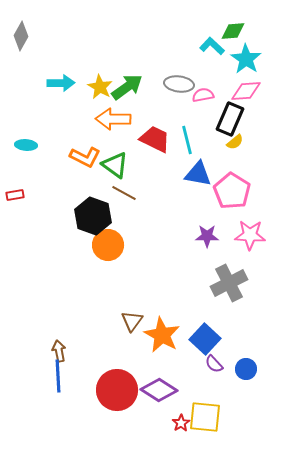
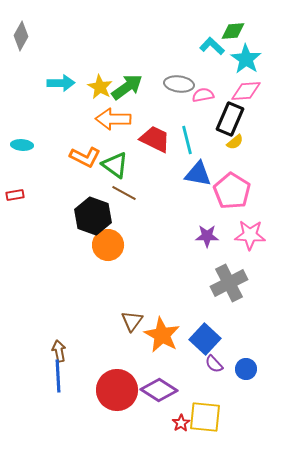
cyan ellipse: moved 4 px left
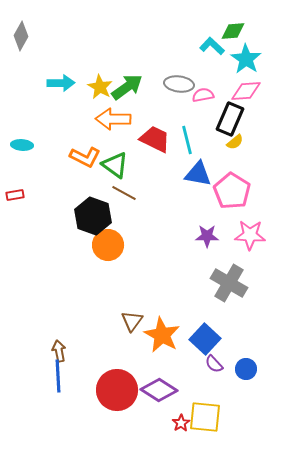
gray cross: rotated 33 degrees counterclockwise
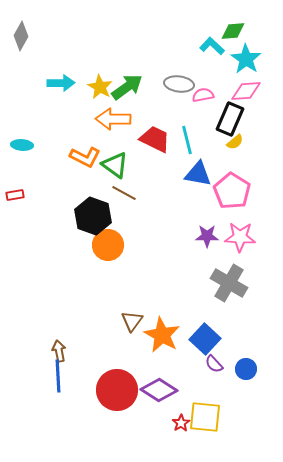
pink star: moved 10 px left, 2 px down
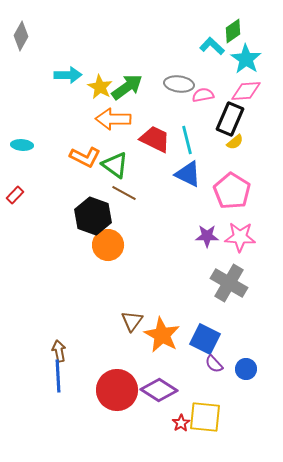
green diamond: rotated 30 degrees counterclockwise
cyan arrow: moved 7 px right, 8 px up
blue triangle: moved 10 px left; rotated 16 degrees clockwise
red rectangle: rotated 36 degrees counterclockwise
blue square: rotated 16 degrees counterclockwise
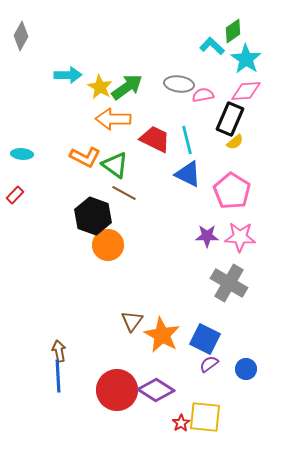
cyan ellipse: moved 9 px down
purple semicircle: moved 5 px left; rotated 96 degrees clockwise
purple diamond: moved 3 px left
